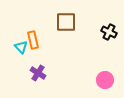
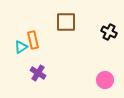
cyan triangle: rotated 40 degrees clockwise
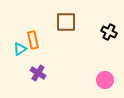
cyan triangle: moved 1 px left, 2 px down
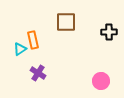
black cross: rotated 28 degrees counterclockwise
pink circle: moved 4 px left, 1 px down
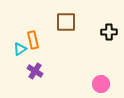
purple cross: moved 3 px left, 2 px up
pink circle: moved 3 px down
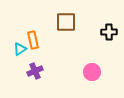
purple cross: rotated 35 degrees clockwise
pink circle: moved 9 px left, 12 px up
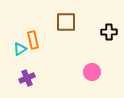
purple cross: moved 8 px left, 7 px down
